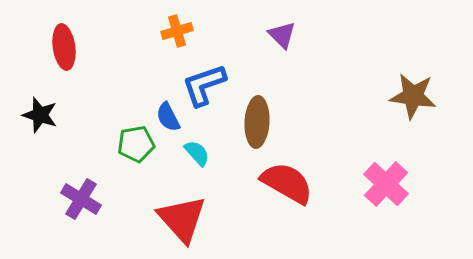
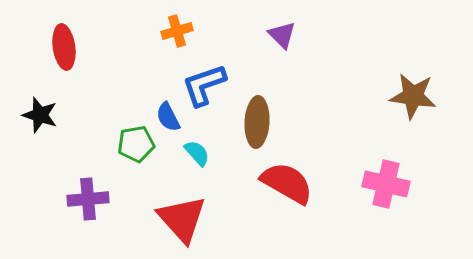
pink cross: rotated 30 degrees counterclockwise
purple cross: moved 7 px right; rotated 36 degrees counterclockwise
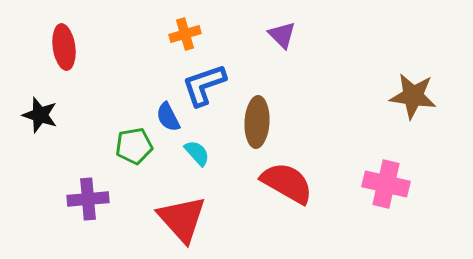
orange cross: moved 8 px right, 3 px down
green pentagon: moved 2 px left, 2 px down
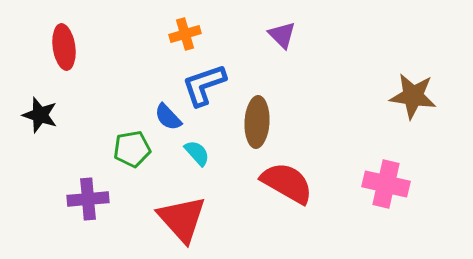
blue semicircle: rotated 16 degrees counterclockwise
green pentagon: moved 2 px left, 3 px down
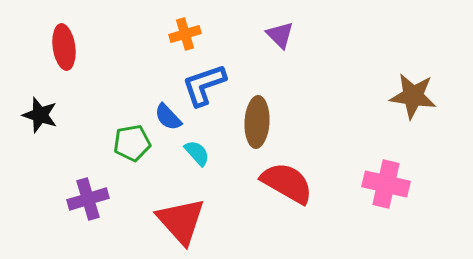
purple triangle: moved 2 px left
green pentagon: moved 6 px up
purple cross: rotated 12 degrees counterclockwise
red triangle: moved 1 px left, 2 px down
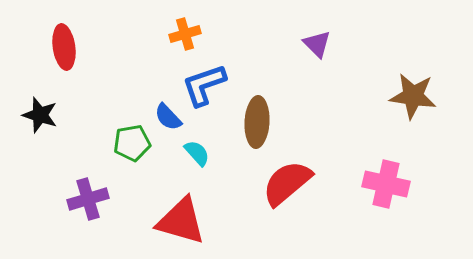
purple triangle: moved 37 px right, 9 px down
red semicircle: rotated 70 degrees counterclockwise
red triangle: rotated 32 degrees counterclockwise
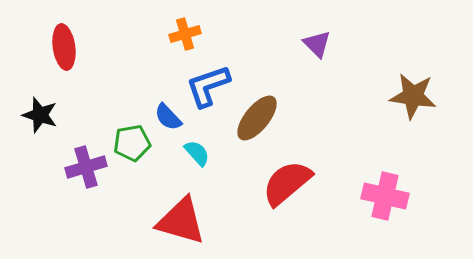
blue L-shape: moved 4 px right, 1 px down
brown ellipse: moved 4 px up; rotated 36 degrees clockwise
pink cross: moved 1 px left, 12 px down
purple cross: moved 2 px left, 32 px up
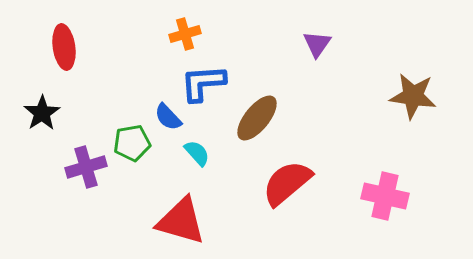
purple triangle: rotated 20 degrees clockwise
blue L-shape: moved 5 px left, 3 px up; rotated 15 degrees clockwise
black star: moved 2 px right, 2 px up; rotated 21 degrees clockwise
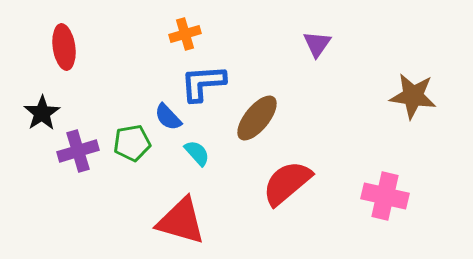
purple cross: moved 8 px left, 16 px up
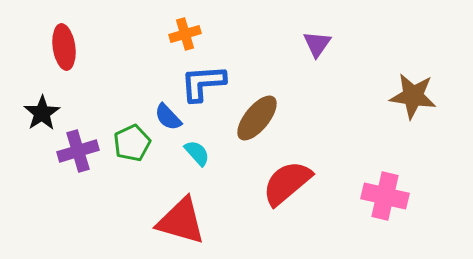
green pentagon: rotated 15 degrees counterclockwise
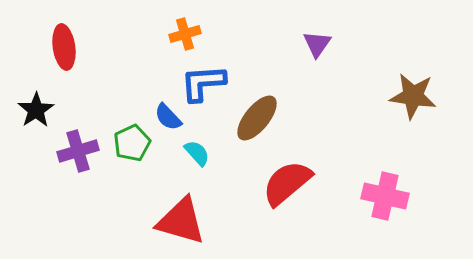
black star: moved 6 px left, 3 px up
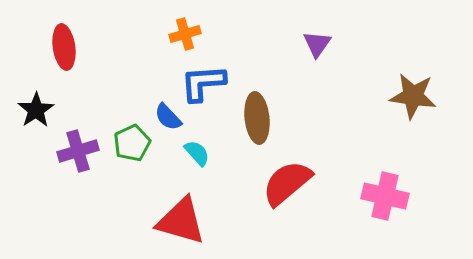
brown ellipse: rotated 45 degrees counterclockwise
